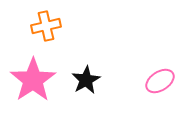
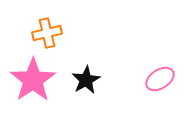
orange cross: moved 1 px right, 7 px down
pink ellipse: moved 2 px up
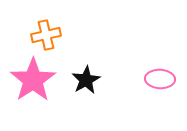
orange cross: moved 1 px left, 2 px down
pink ellipse: rotated 36 degrees clockwise
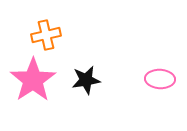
black star: rotated 20 degrees clockwise
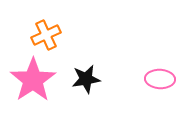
orange cross: rotated 12 degrees counterclockwise
black star: moved 1 px up
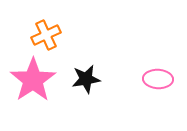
pink ellipse: moved 2 px left
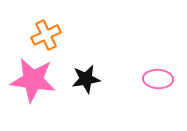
pink star: rotated 30 degrees counterclockwise
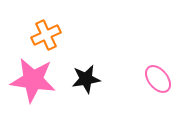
pink ellipse: rotated 48 degrees clockwise
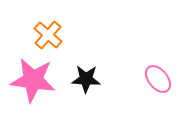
orange cross: moved 2 px right; rotated 24 degrees counterclockwise
black star: rotated 12 degrees clockwise
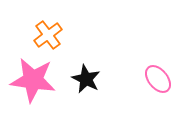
orange cross: rotated 12 degrees clockwise
black star: rotated 24 degrees clockwise
